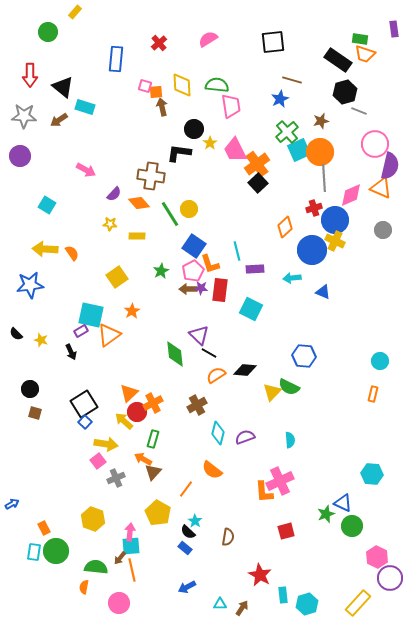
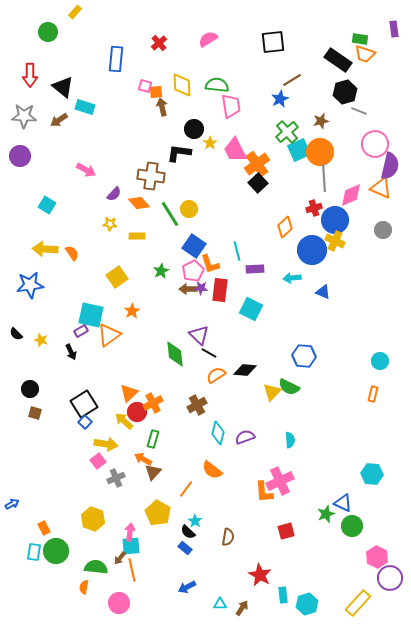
brown line at (292, 80): rotated 48 degrees counterclockwise
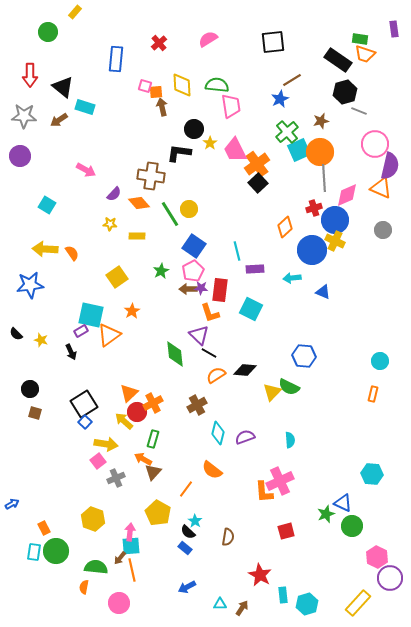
pink diamond at (351, 195): moved 4 px left
orange L-shape at (210, 264): moved 49 px down
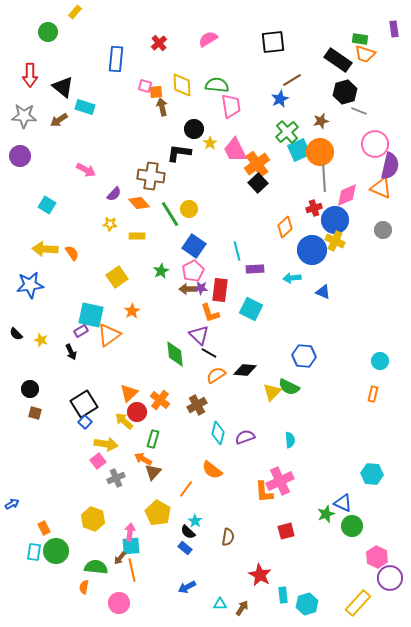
orange cross at (153, 403): moved 7 px right, 3 px up; rotated 24 degrees counterclockwise
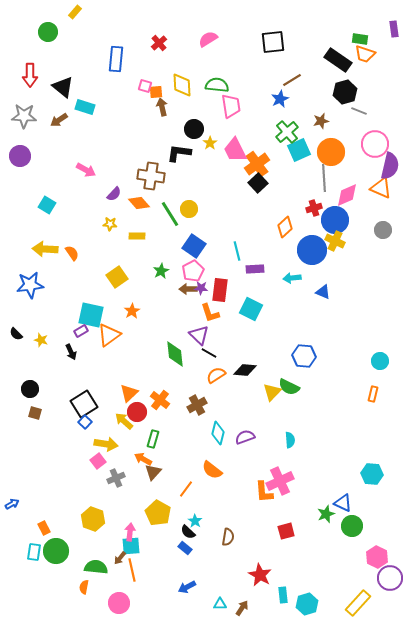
orange circle at (320, 152): moved 11 px right
